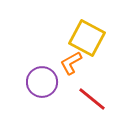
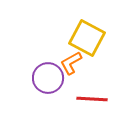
purple circle: moved 6 px right, 4 px up
red line: rotated 36 degrees counterclockwise
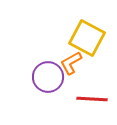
purple circle: moved 1 px up
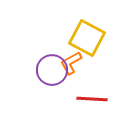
purple circle: moved 4 px right, 7 px up
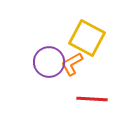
orange L-shape: moved 1 px right, 1 px down
purple circle: moved 3 px left, 8 px up
